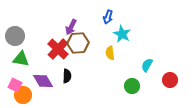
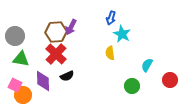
blue arrow: moved 3 px right, 1 px down
brown hexagon: moved 22 px left, 11 px up
red cross: moved 2 px left, 5 px down
black semicircle: rotated 64 degrees clockwise
purple diamond: rotated 30 degrees clockwise
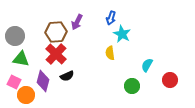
purple arrow: moved 6 px right, 5 px up
purple diamond: rotated 15 degrees clockwise
pink square: moved 1 px left, 3 px up
orange circle: moved 3 px right
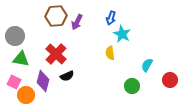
brown hexagon: moved 16 px up
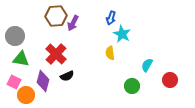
purple arrow: moved 4 px left, 1 px down
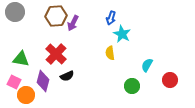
gray circle: moved 24 px up
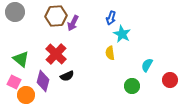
green triangle: rotated 30 degrees clockwise
